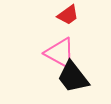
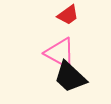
black trapezoid: moved 3 px left; rotated 9 degrees counterclockwise
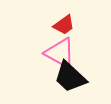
red trapezoid: moved 4 px left, 10 px down
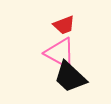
red trapezoid: rotated 15 degrees clockwise
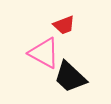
pink triangle: moved 16 px left
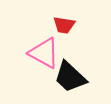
red trapezoid: rotated 30 degrees clockwise
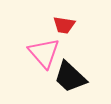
pink triangle: rotated 20 degrees clockwise
